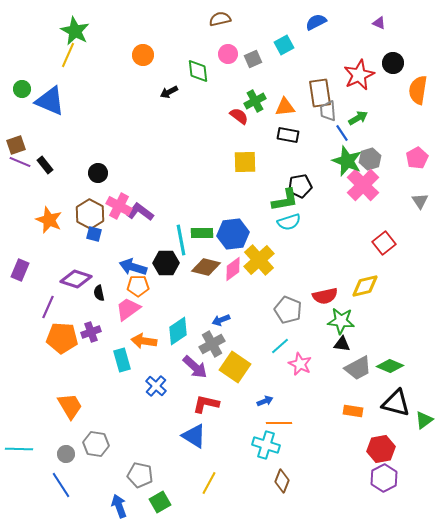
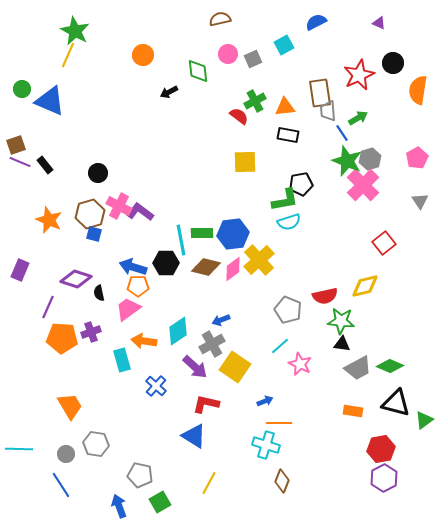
black pentagon at (300, 186): moved 1 px right, 2 px up
brown hexagon at (90, 214): rotated 16 degrees clockwise
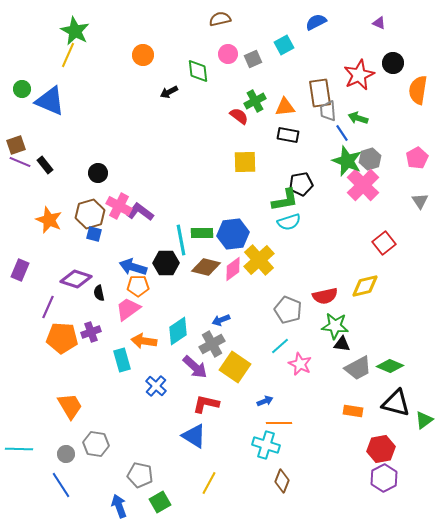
green arrow at (358, 118): rotated 132 degrees counterclockwise
green star at (341, 321): moved 6 px left, 5 px down
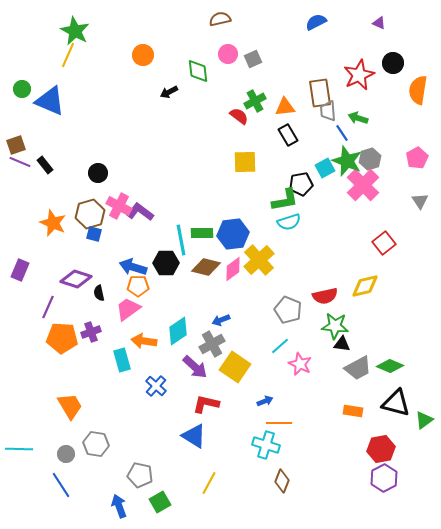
cyan square at (284, 45): moved 41 px right, 123 px down
black rectangle at (288, 135): rotated 50 degrees clockwise
orange star at (49, 220): moved 4 px right, 3 px down
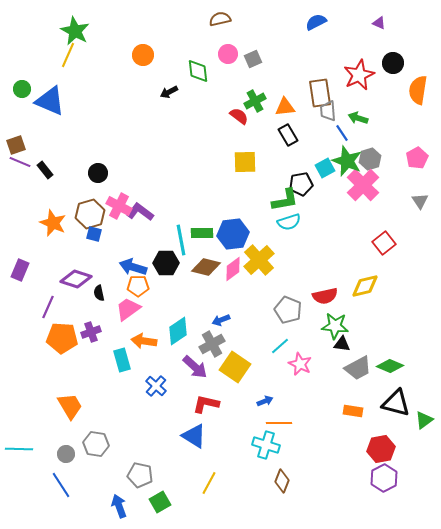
black rectangle at (45, 165): moved 5 px down
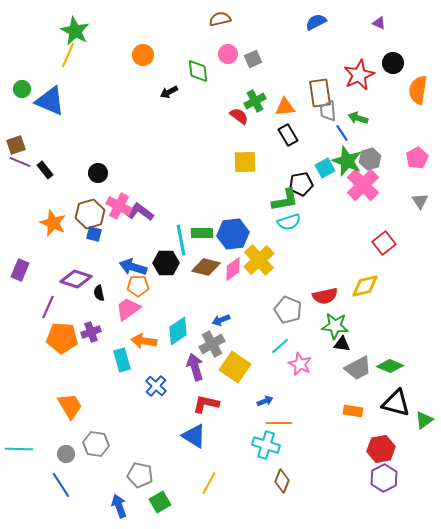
purple arrow at (195, 367): rotated 148 degrees counterclockwise
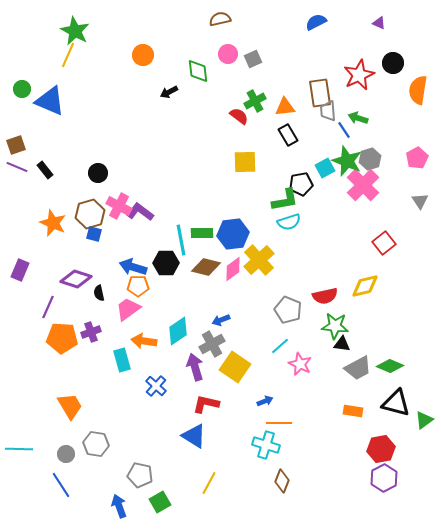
blue line at (342, 133): moved 2 px right, 3 px up
purple line at (20, 162): moved 3 px left, 5 px down
